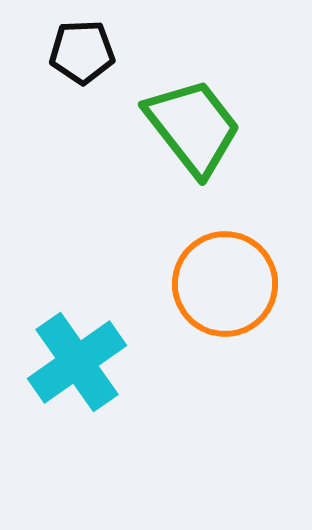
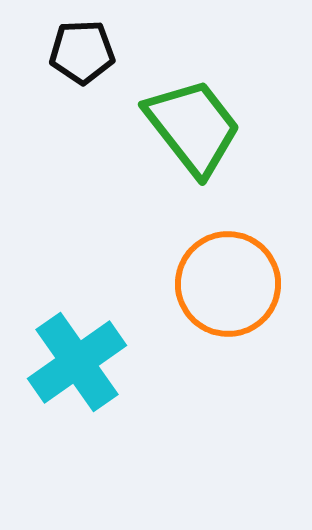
orange circle: moved 3 px right
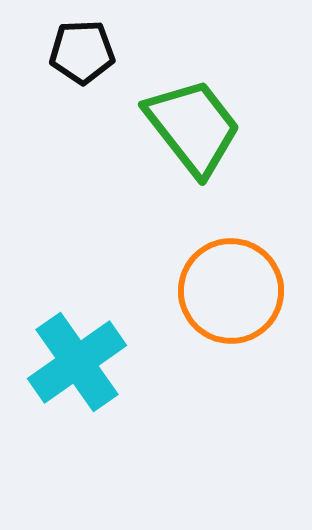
orange circle: moved 3 px right, 7 px down
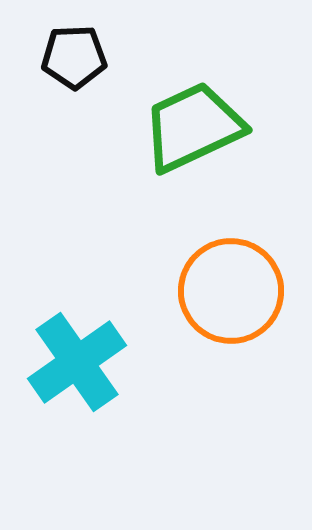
black pentagon: moved 8 px left, 5 px down
green trapezoid: rotated 77 degrees counterclockwise
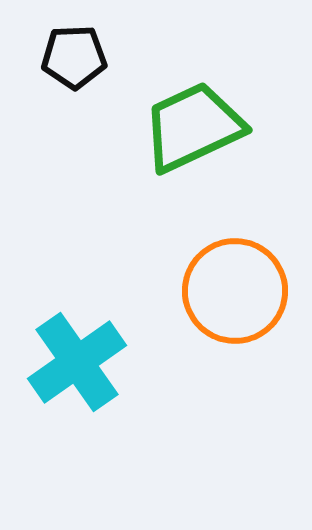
orange circle: moved 4 px right
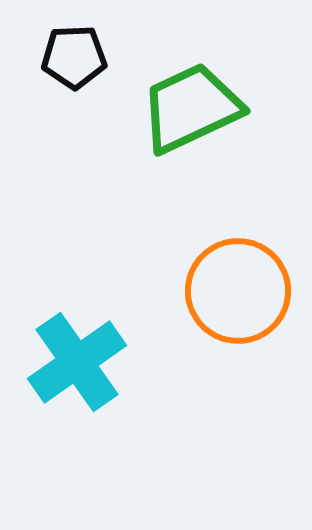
green trapezoid: moved 2 px left, 19 px up
orange circle: moved 3 px right
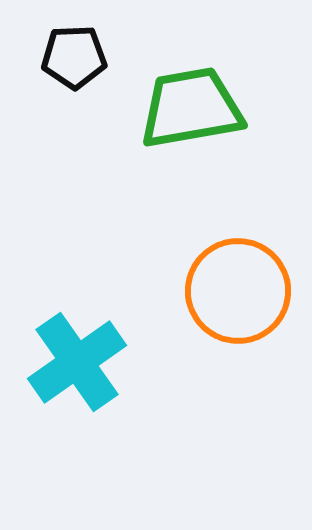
green trapezoid: rotated 15 degrees clockwise
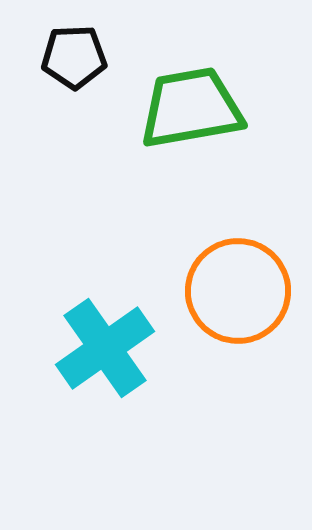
cyan cross: moved 28 px right, 14 px up
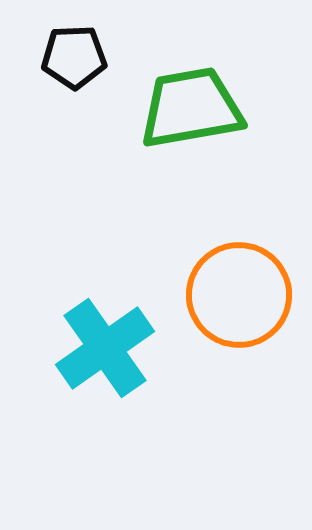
orange circle: moved 1 px right, 4 px down
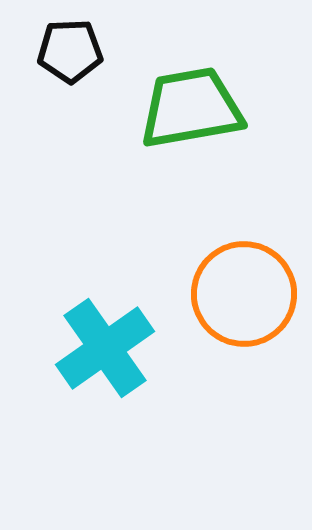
black pentagon: moved 4 px left, 6 px up
orange circle: moved 5 px right, 1 px up
